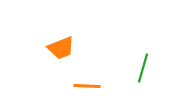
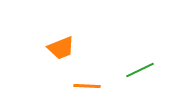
green line: moved 3 px left, 2 px down; rotated 48 degrees clockwise
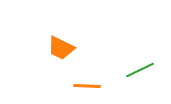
orange trapezoid: rotated 48 degrees clockwise
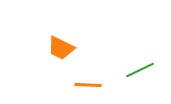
orange line: moved 1 px right, 1 px up
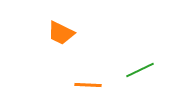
orange trapezoid: moved 15 px up
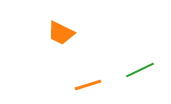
orange line: rotated 20 degrees counterclockwise
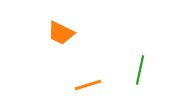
green line: rotated 52 degrees counterclockwise
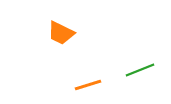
green line: rotated 56 degrees clockwise
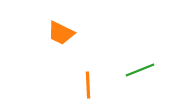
orange line: rotated 76 degrees counterclockwise
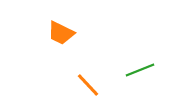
orange line: rotated 40 degrees counterclockwise
